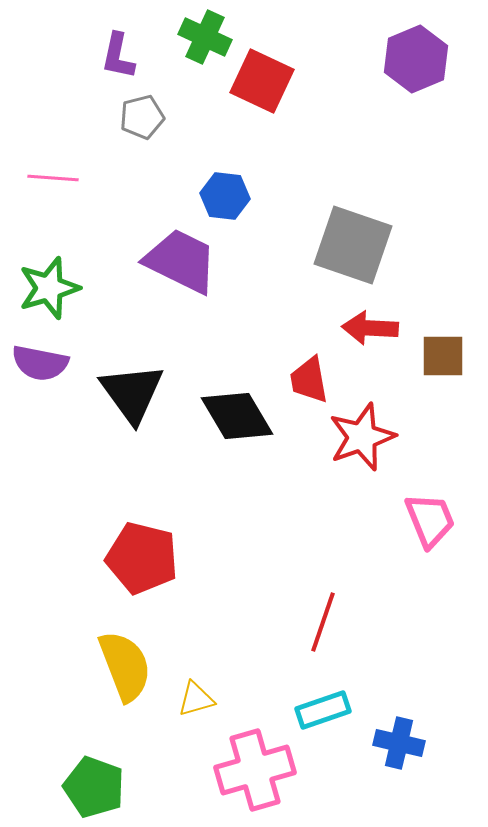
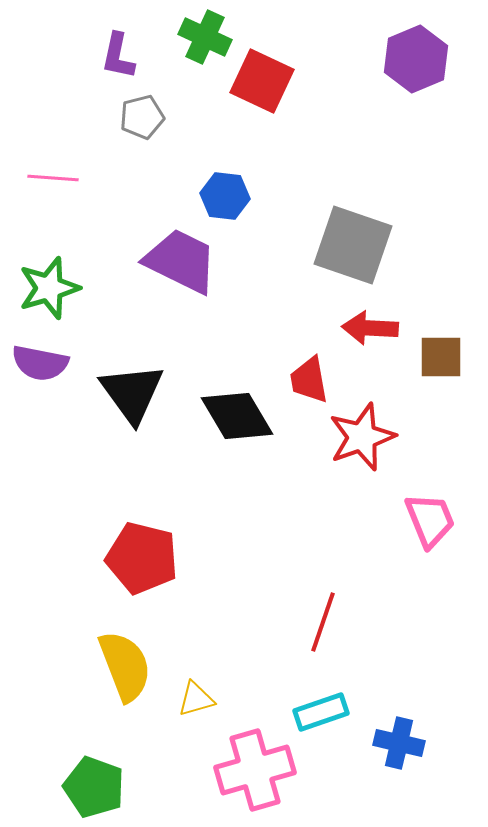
brown square: moved 2 px left, 1 px down
cyan rectangle: moved 2 px left, 2 px down
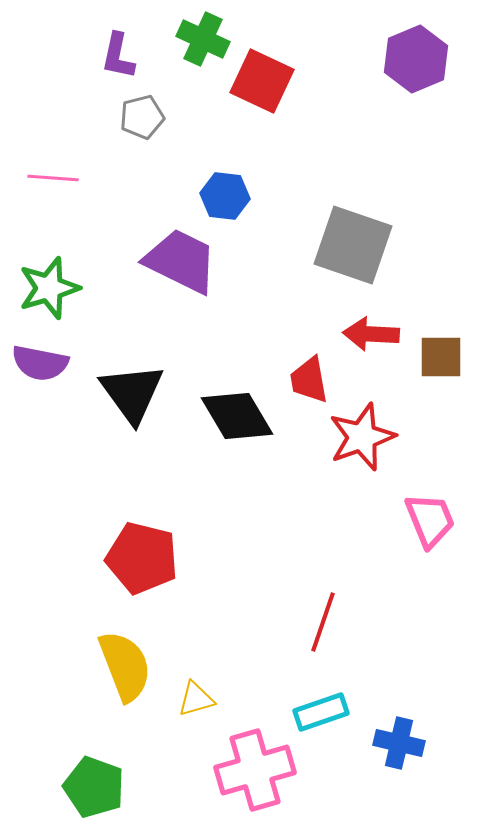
green cross: moved 2 px left, 2 px down
red arrow: moved 1 px right, 6 px down
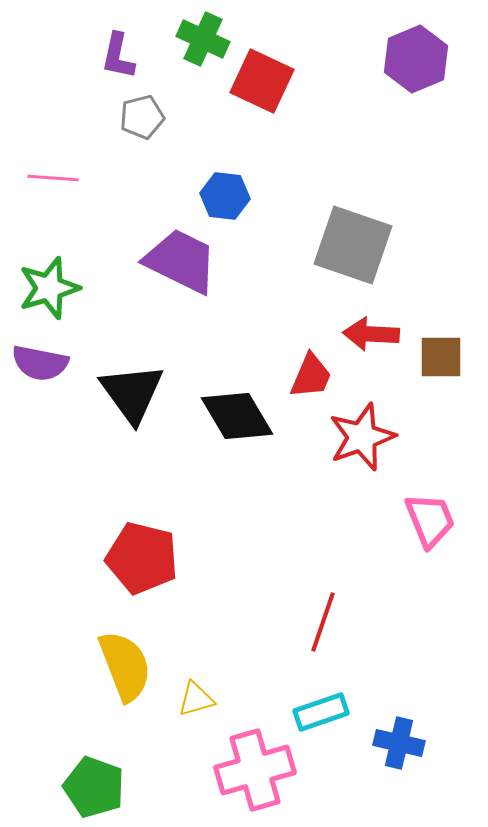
red trapezoid: moved 2 px right, 4 px up; rotated 147 degrees counterclockwise
